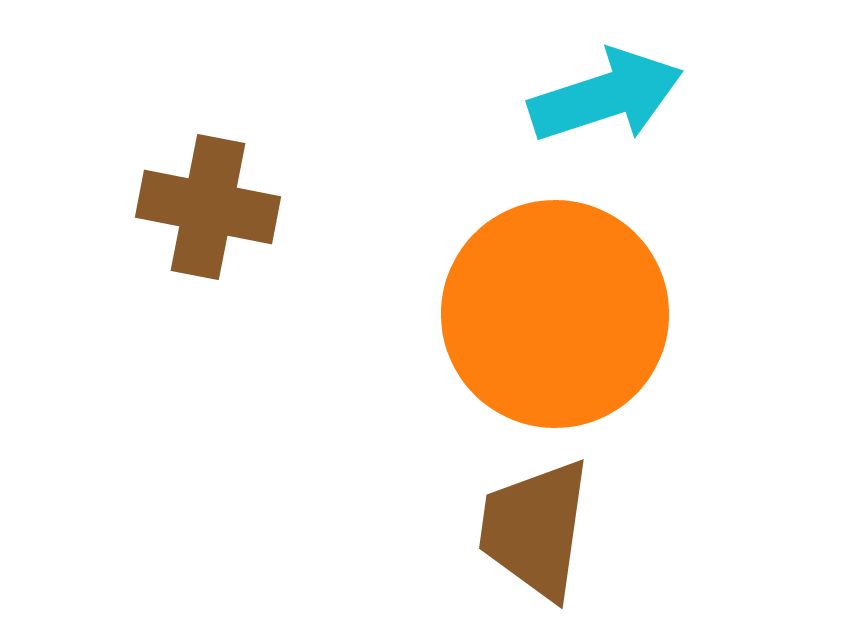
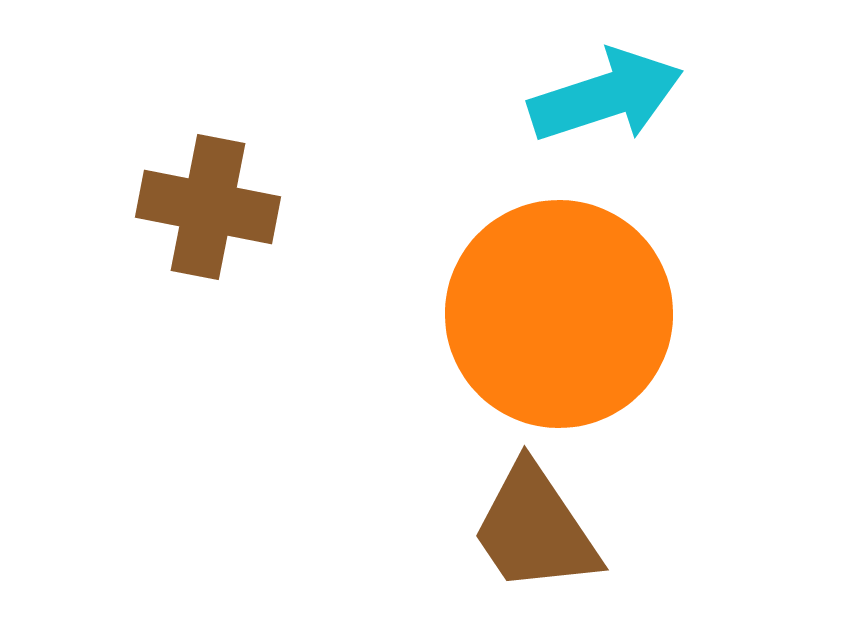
orange circle: moved 4 px right
brown trapezoid: rotated 42 degrees counterclockwise
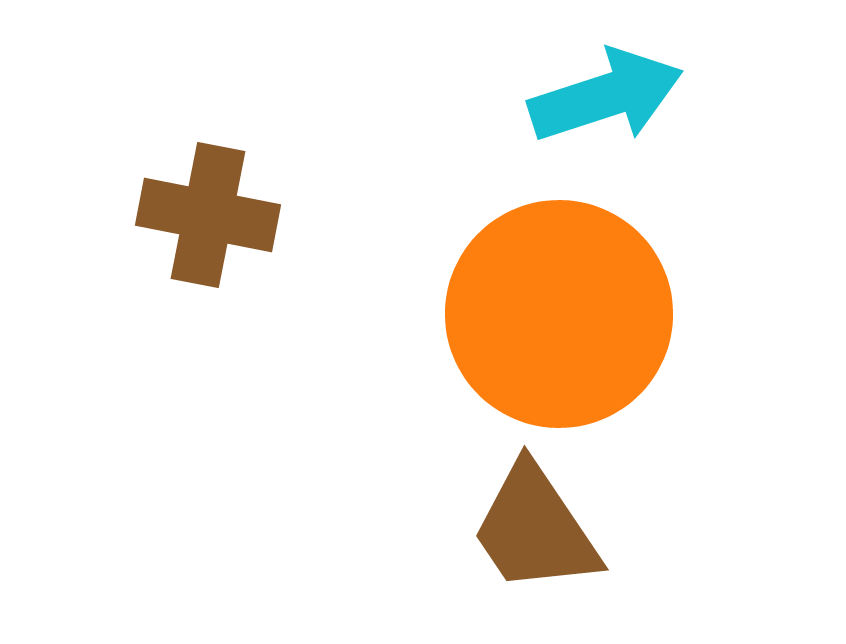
brown cross: moved 8 px down
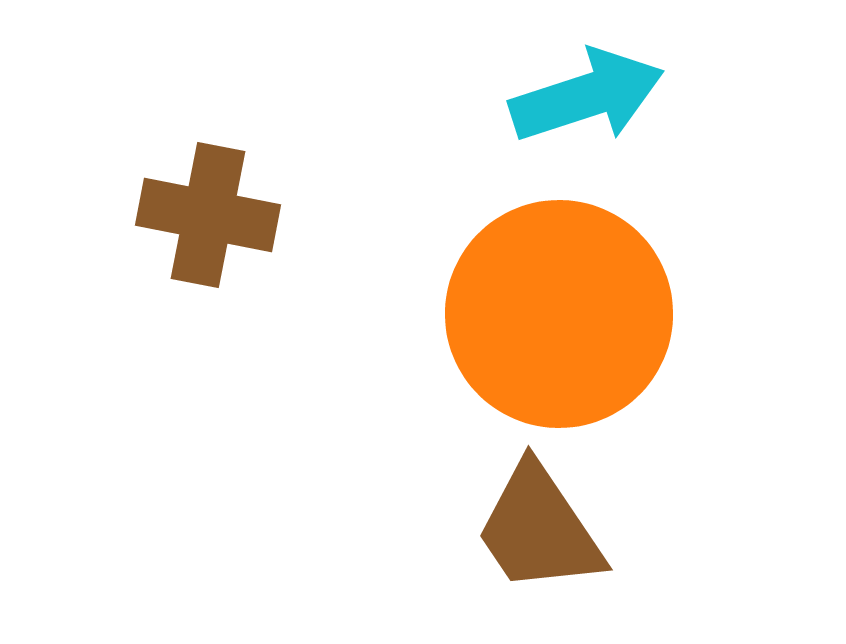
cyan arrow: moved 19 px left
brown trapezoid: moved 4 px right
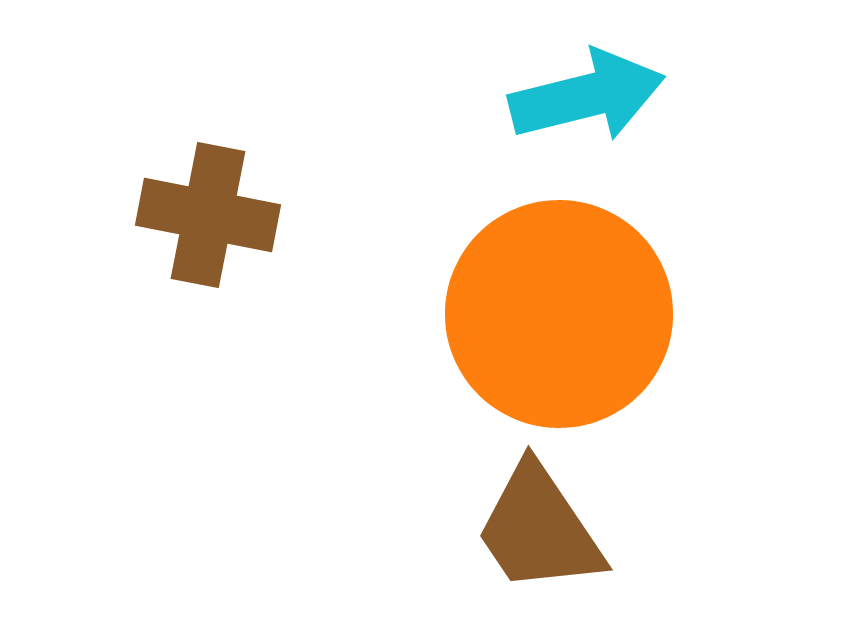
cyan arrow: rotated 4 degrees clockwise
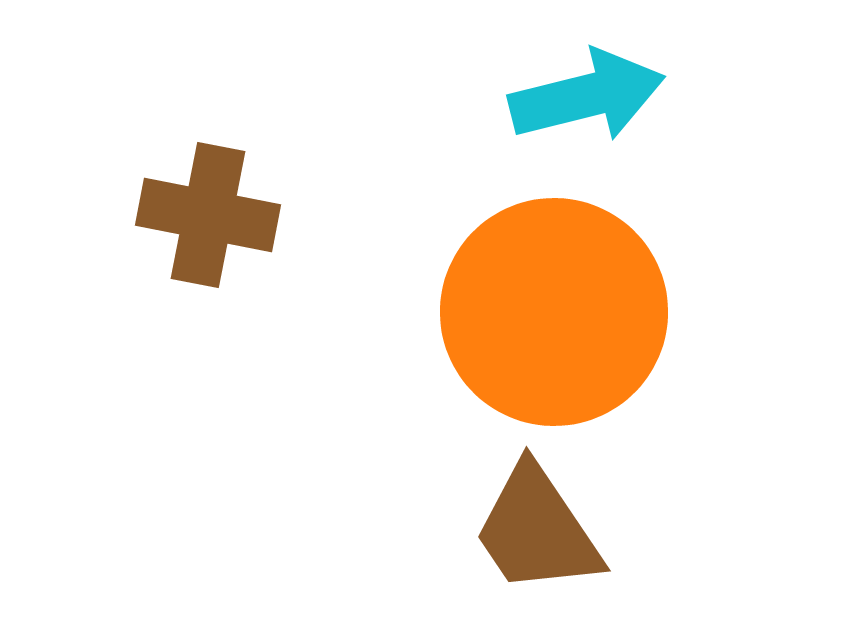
orange circle: moved 5 px left, 2 px up
brown trapezoid: moved 2 px left, 1 px down
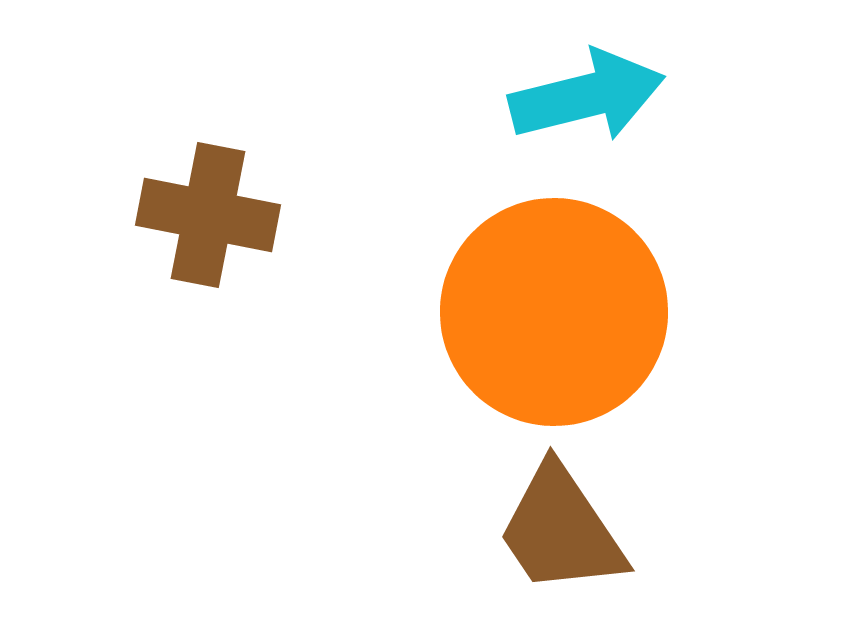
brown trapezoid: moved 24 px right
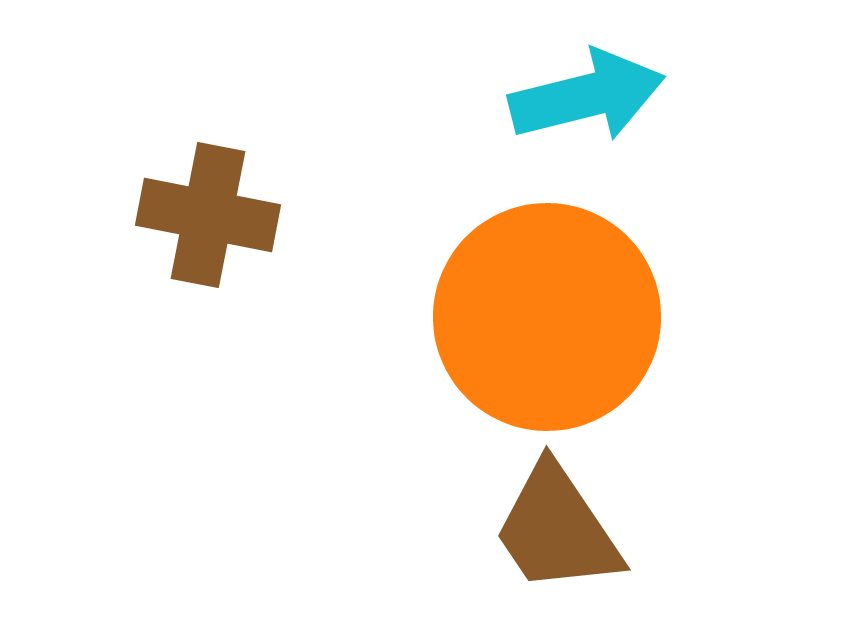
orange circle: moved 7 px left, 5 px down
brown trapezoid: moved 4 px left, 1 px up
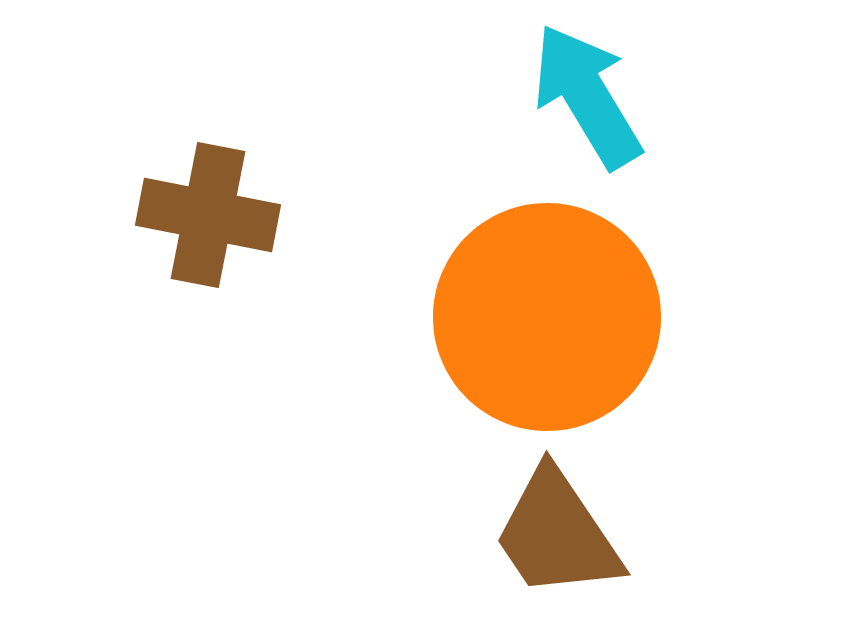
cyan arrow: rotated 107 degrees counterclockwise
brown trapezoid: moved 5 px down
